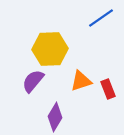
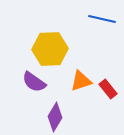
blue line: moved 1 px right, 1 px down; rotated 48 degrees clockwise
purple semicircle: moved 1 px right, 1 px down; rotated 95 degrees counterclockwise
red rectangle: rotated 18 degrees counterclockwise
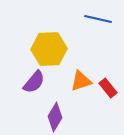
blue line: moved 4 px left
yellow hexagon: moved 1 px left
purple semicircle: rotated 85 degrees counterclockwise
red rectangle: moved 1 px up
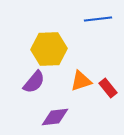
blue line: rotated 20 degrees counterclockwise
purple diamond: rotated 52 degrees clockwise
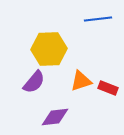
red rectangle: rotated 30 degrees counterclockwise
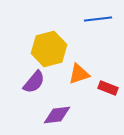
yellow hexagon: rotated 12 degrees counterclockwise
orange triangle: moved 2 px left, 7 px up
purple diamond: moved 2 px right, 2 px up
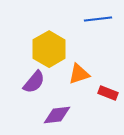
yellow hexagon: rotated 16 degrees counterclockwise
red rectangle: moved 5 px down
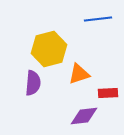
yellow hexagon: rotated 16 degrees clockwise
purple semicircle: moved 1 px left, 1 px down; rotated 35 degrees counterclockwise
red rectangle: rotated 24 degrees counterclockwise
purple diamond: moved 27 px right, 1 px down
